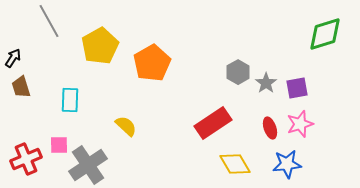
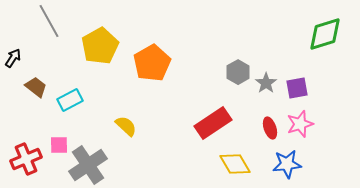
brown trapezoid: moved 15 px right; rotated 145 degrees clockwise
cyan rectangle: rotated 60 degrees clockwise
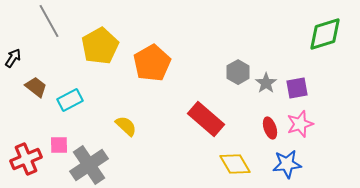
red rectangle: moved 7 px left, 4 px up; rotated 75 degrees clockwise
gray cross: moved 1 px right
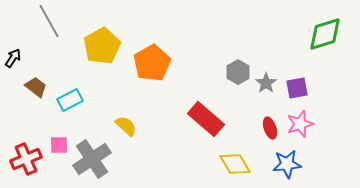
yellow pentagon: moved 2 px right
gray cross: moved 3 px right, 6 px up
